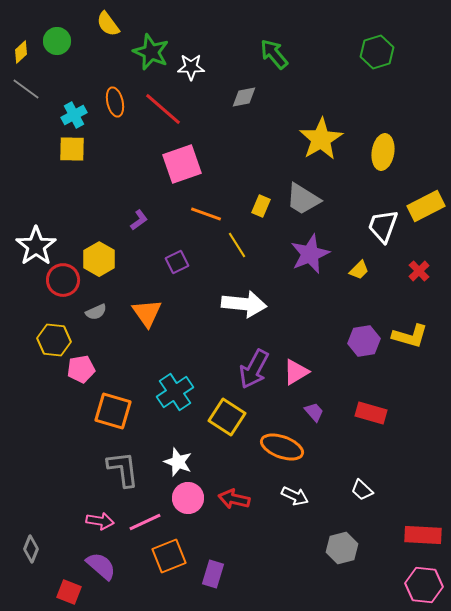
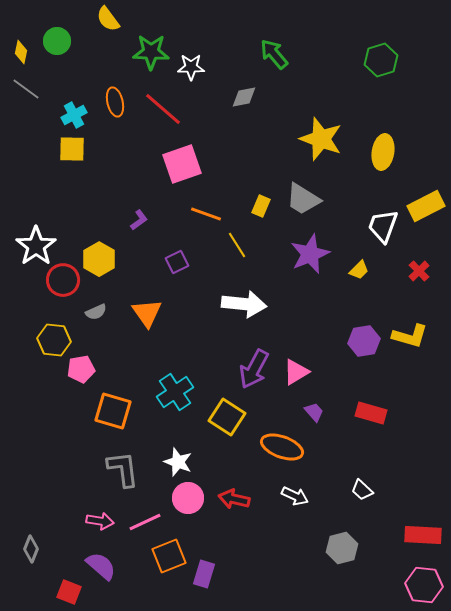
yellow semicircle at (108, 24): moved 5 px up
yellow diamond at (21, 52): rotated 35 degrees counterclockwise
green star at (151, 52): rotated 21 degrees counterclockwise
green hexagon at (377, 52): moved 4 px right, 8 px down
yellow star at (321, 139): rotated 21 degrees counterclockwise
purple rectangle at (213, 574): moved 9 px left
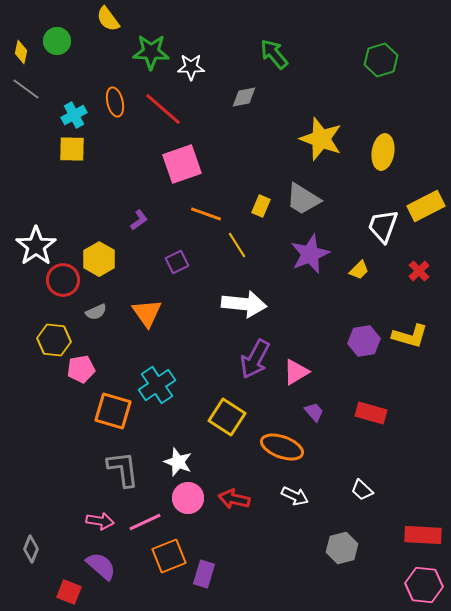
purple arrow at (254, 369): moved 1 px right, 10 px up
cyan cross at (175, 392): moved 18 px left, 7 px up
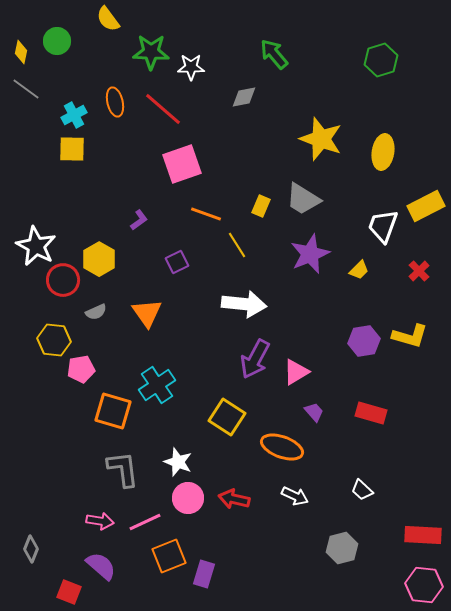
white star at (36, 246): rotated 9 degrees counterclockwise
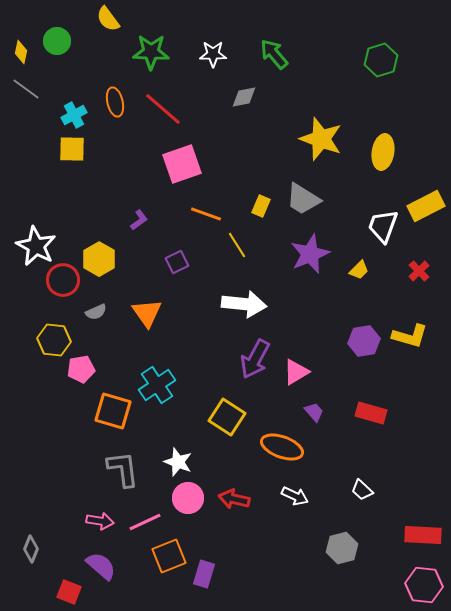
white star at (191, 67): moved 22 px right, 13 px up
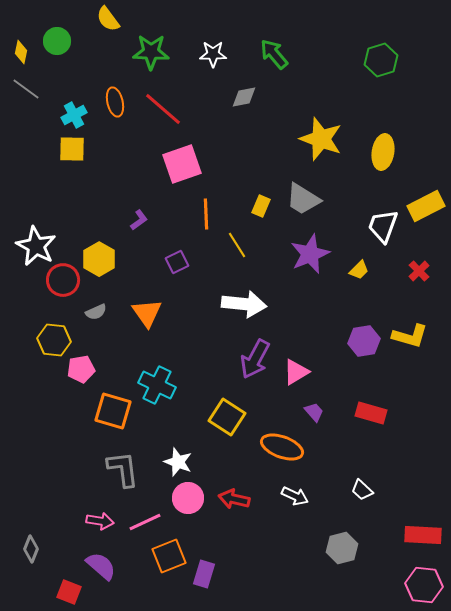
orange line at (206, 214): rotated 68 degrees clockwise
cyan cross at (157, 385): rotated 30 degrees counterclockwise
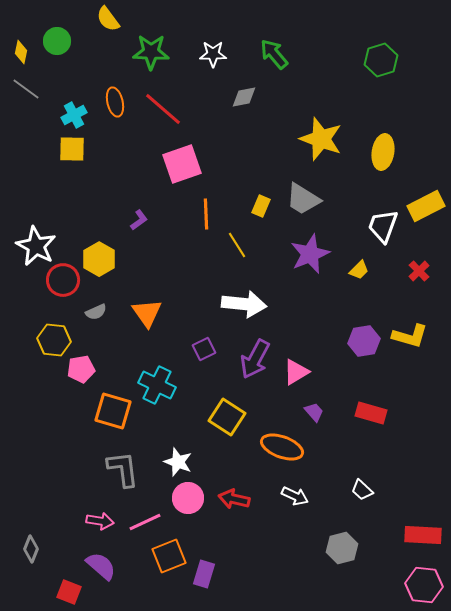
purple square at (177, 262): moved 27 px right, 87 px down
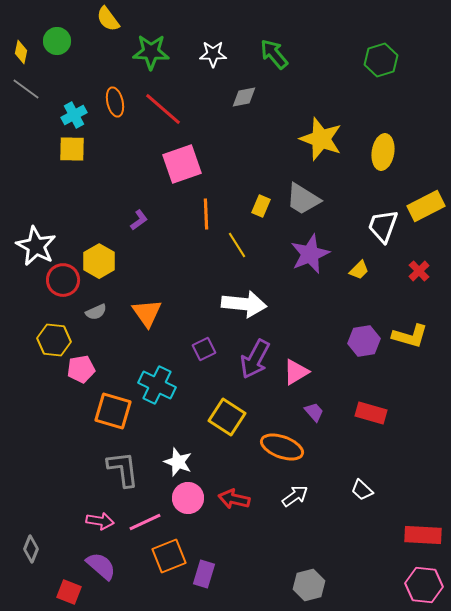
yellow hexagon at (99, 259): moved 2 px down
white arrow at (295, 496): rotated 60 degrees counterclockwise
gray hexagon at (342, 548): moved 33 px left, 37 px down
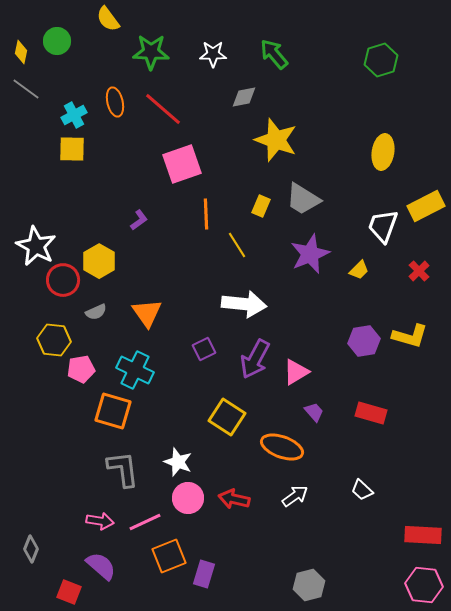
yellow star at (321, 139): moved 45 px left, 1 px down
cyan cross at (157, 385): moved 22 px left, 15 px up
